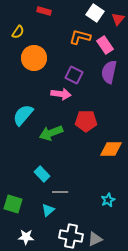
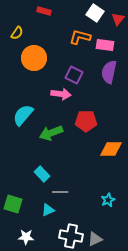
yellow semicircle: moved 1 px left, 1 px down
pink rectangle: rotated 48 degrees counterclockwise
cyan triangle: rotated 16 degrees clockwise
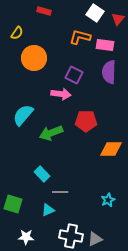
purple semicircle: rotated 10 degrees counterclockwise
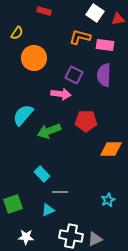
red triangle: rotated 40 degrees clockwise
purple semicircle: moved 5 px left, 3 px down
green arrow: moved 2 px left, 2 px up
green square: rotated 36 degrees counterclockwise
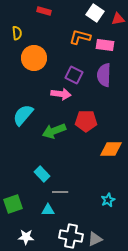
yellow semicircle: rotated 40 degrees counterclockwise
green arrow: moved 5 px right
cyan triangle: rotated 24 degrees clockwise
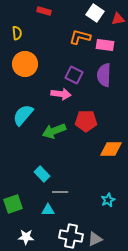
orange circle: moved 9 px left, 6 px down
